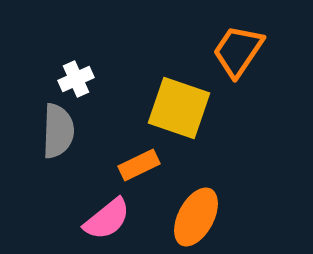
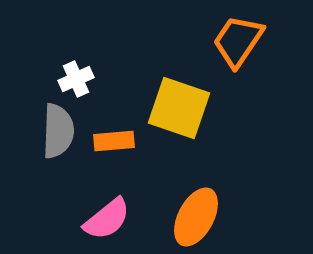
orange trapezoid: moved 10 px up
orange rectangle: moved 25 px left, 24 px up; rotated 21 degrees clockwise
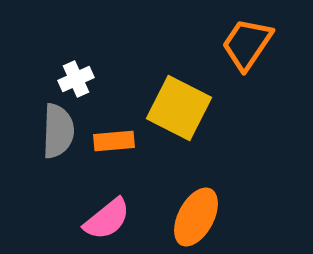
orange trapezoid: moved 9 px right, 3 px down
yellow square: rotated 8 degrees clockwise
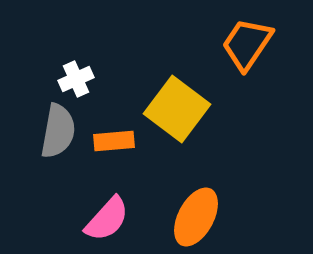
yellow square: moved 2 px left, 1 px down; rotated 10 degrees clockwise
gray semicircle: rotated 8 degrees clockwise
pink semicircle: rotated 9 degrees counterclockwise
